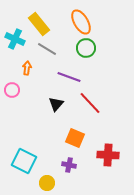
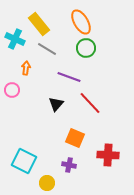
orange arrow: moved 1 px left
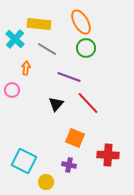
yellow rectangle: rotated 45 degrees counterclockwise
cyan cross: rotated 18 degrees clockwise
red line: moved 2 px left
yellow circle: moved 1 px left, 1 px up
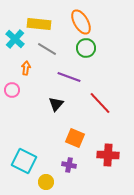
red line: moved 12 px right
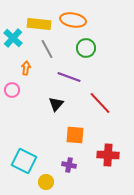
orange ellipse: moved 8 px left, 2 px up; rotated 50 degrees counterclockwise
cyan cross: moved 2 px left, 1 px up
gray line: rotated 30 degrees clockwise
orange square: moved 3 px up; rotated 18 degrees counterclockwise
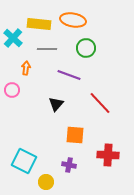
gray line: rotated 60 degrees counterclockwise
purple line: moved 2 px up
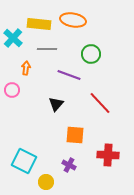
green circle: moved 5 px right, 6 px down
purple cross: rotated 16 degrees clockwise
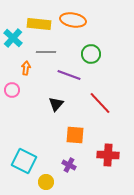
gray line: moved 1 px left, 3 px down
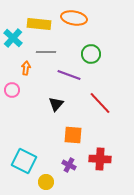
orange ellipse: moved 1 px right, 2 px up
orange square: moved 2 px left
red cross: moved 8 px left, 4 px down
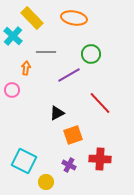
yellow rectangle: moved 7 px left, 6 px up; rotated 40 degrees clockwise
cyan cross: moved 2 px up
purple line: rotated 50 degrees counterclockwise
black triangle: moved 1 px right, 9 px down; rotated 21 degrees clockwise
orange square: rotated 24 degrees counterclockwise
